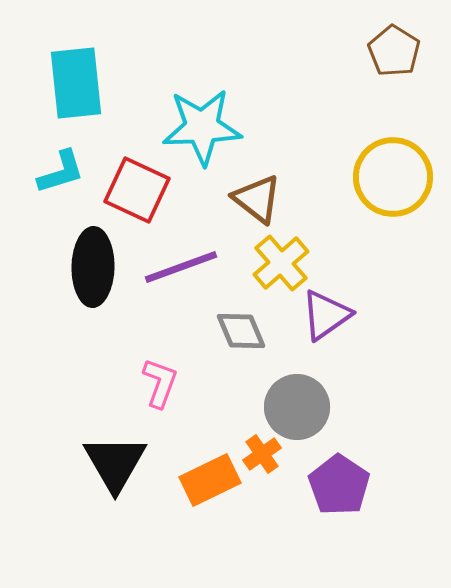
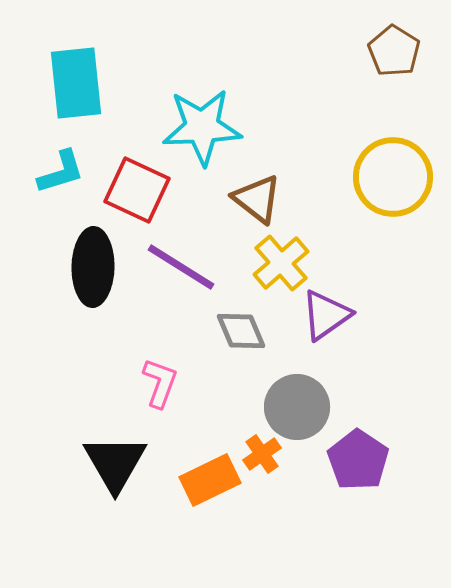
purple line: rotated 52 degrees clockwise
purple pentagon: moved 19 px right, 25 px up
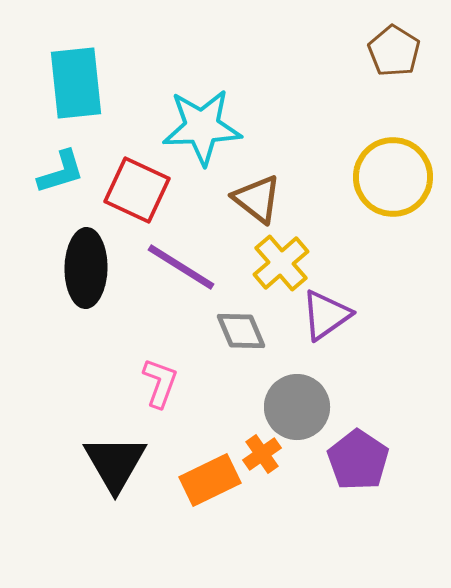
black ellipse: moved 7 px left, 1 px down
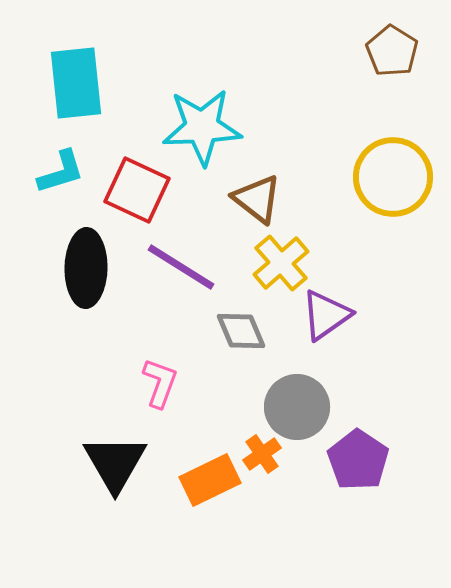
brown pentagon: moved 2 px left
